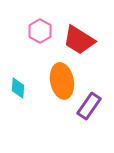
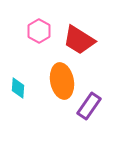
pink hexagon: moved 1 px left
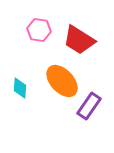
pink hexagon: moved 1 px up; rotated 20 degrees counterclockwise
orange ellipse: rotated 32 degrees counterclockwise
cyan diamond: moved 2 px right
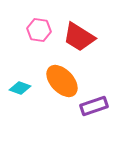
red trapezoid: moved 3 px up
cyan diamond: rotated 75 degrees counterclockwise
purple rectangle: moved 5 px right; rotated 36 degrees clockwise
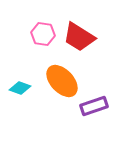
pink hexagon: moved 4 px right, 4 px down
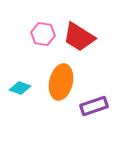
orange ellipse: moved 1 px left, 1 px down; rotated 56 degrees clockwise
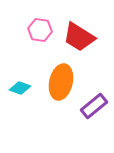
pink hexagon: moved 3 px left, 4 px up
purple rectangle: rotated 20 degrees counterclockwise
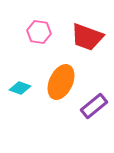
pink hexagon: moved 1 px left, 2 px down
red trapezoid: moved 8 px right; rotated 12 degrees counterclockwise
orange ellipse: rotated 12 degrees clockwise
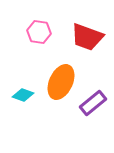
cyan diamond: moved 3 px right, 7 px down
purple rectangle: moved 1 px left, 3 px up
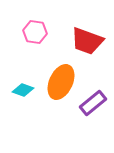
pink hexagon: moved 4 px left
red trapezoid: moved 4 px down
cyan diamond: moved 5 px up
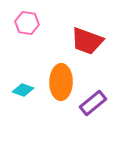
pink hexagon: moved 8 px left, 9 px up
orange ellipse: rotated 24 degrees counterclockwise
